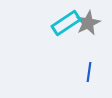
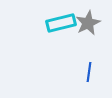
cyan rectangle: moved 5 px left; rotated 20 degrees clockwise
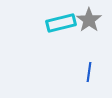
gray star: moved 1 px right, 3 px up; rotated 10 degrees counterclockwise
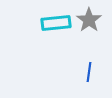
cyan rectangle: moved 5 px left; rotated 8 degrees clockwise
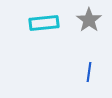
cyan rectangle: moved 12 px left
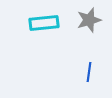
gray star: rotated 20 degrees clockwise
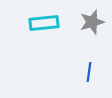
gray star: moved 3 px right, 2 px down
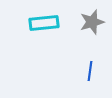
blue line: moved 1 px right, 1 px up
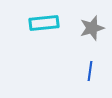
gray star: moved 6 px down
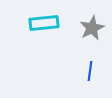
gray star: rotated 10 degrees counterclockwise
